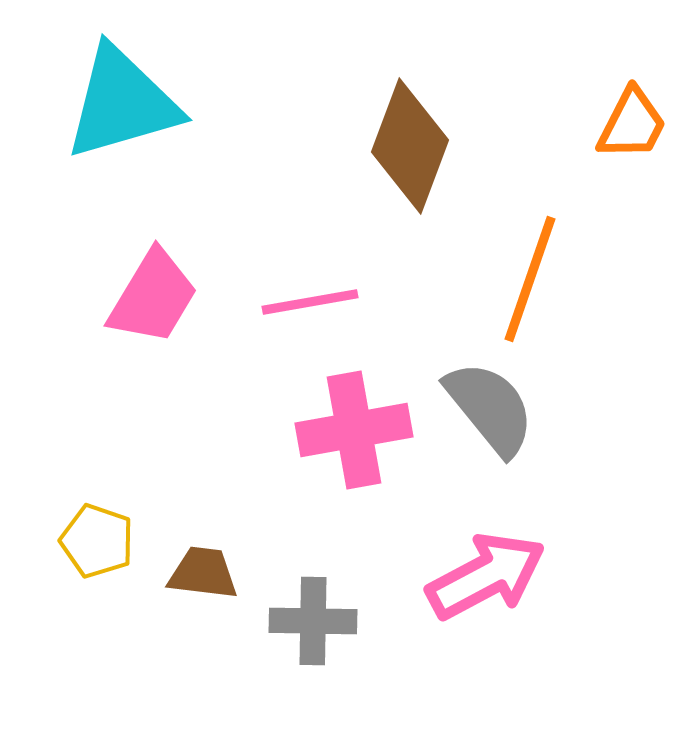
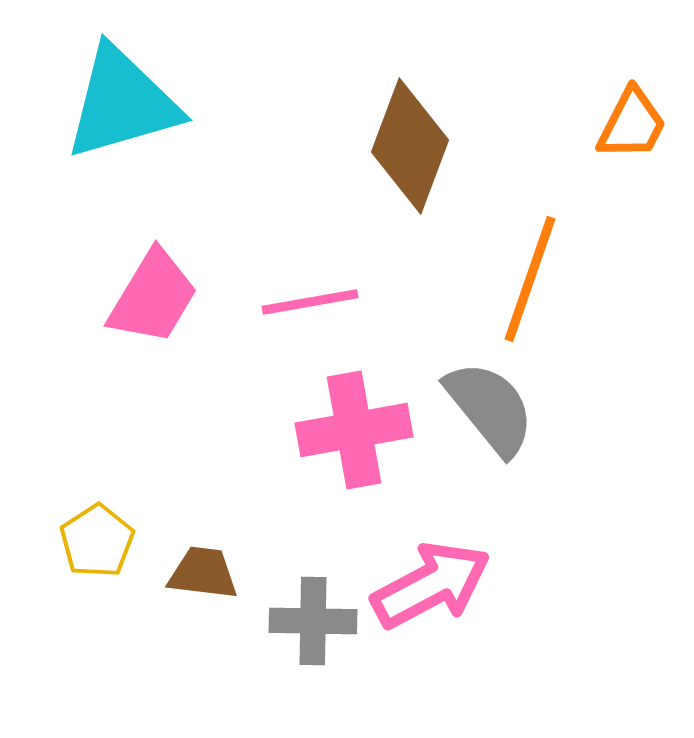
yellow pentagon: rotated 20 degrees clockwise
pink arrow: moved 55 px left, 9 px down
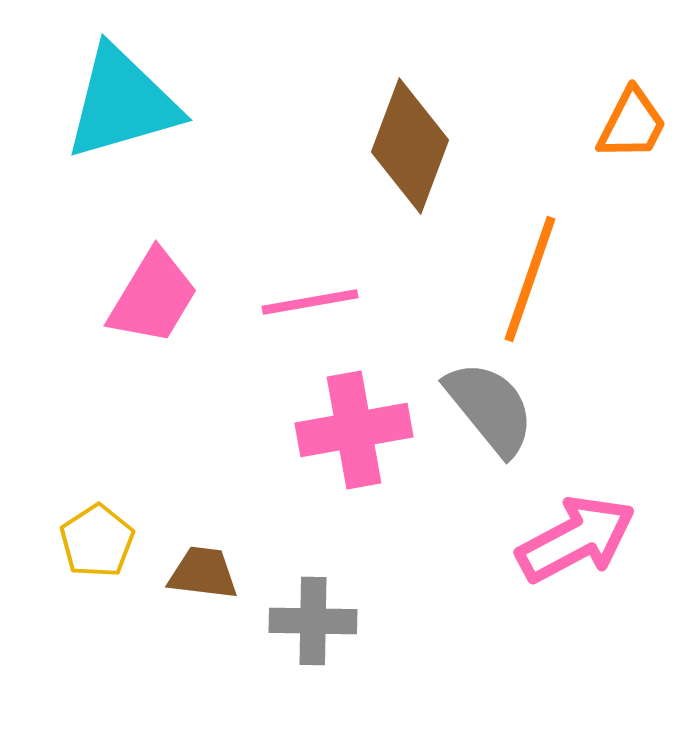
pink arrow: moved 145 px right, 46 px up
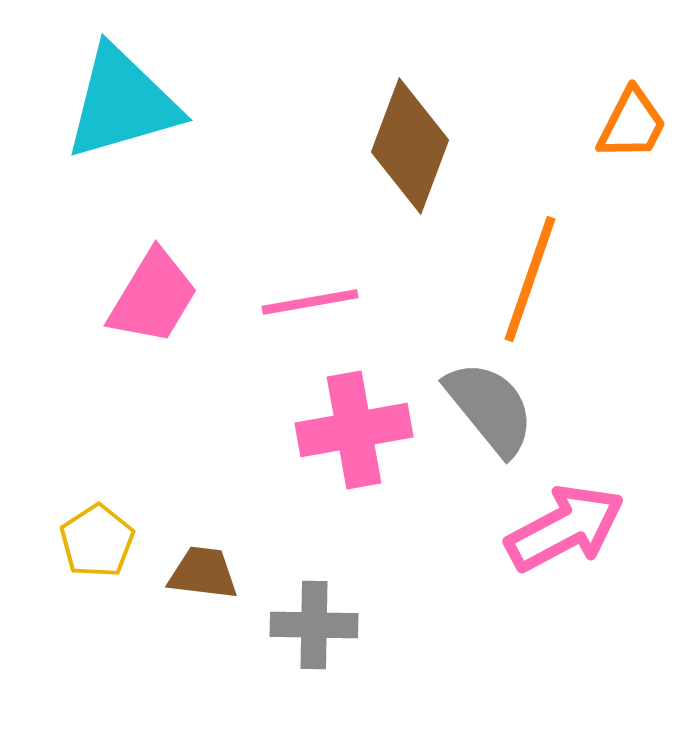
pink arrow: moved 11 px left, 11 px up
gray cross: moved 1 px right, 4 px down
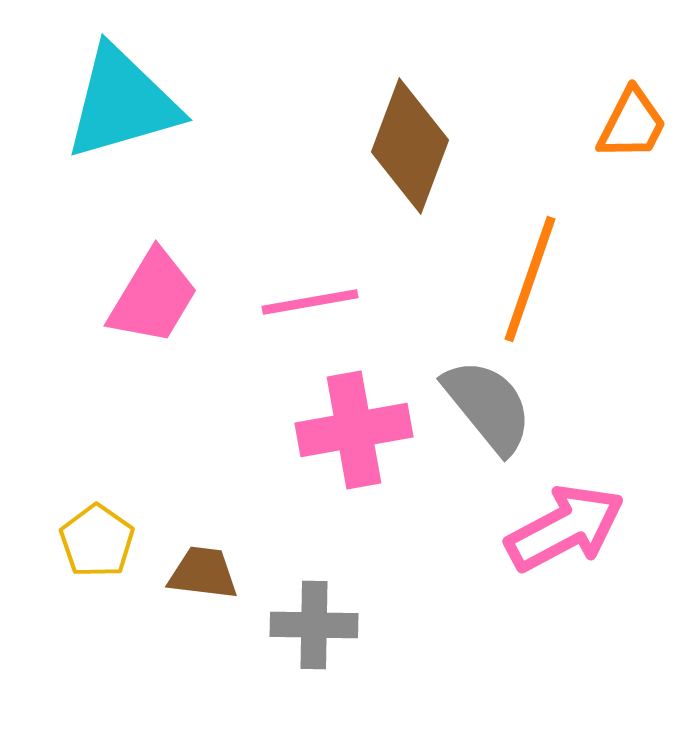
gray semicircle: moved 2 px left, 2 px up
yellow pentagon: rotated 4 degrees counterclockwise
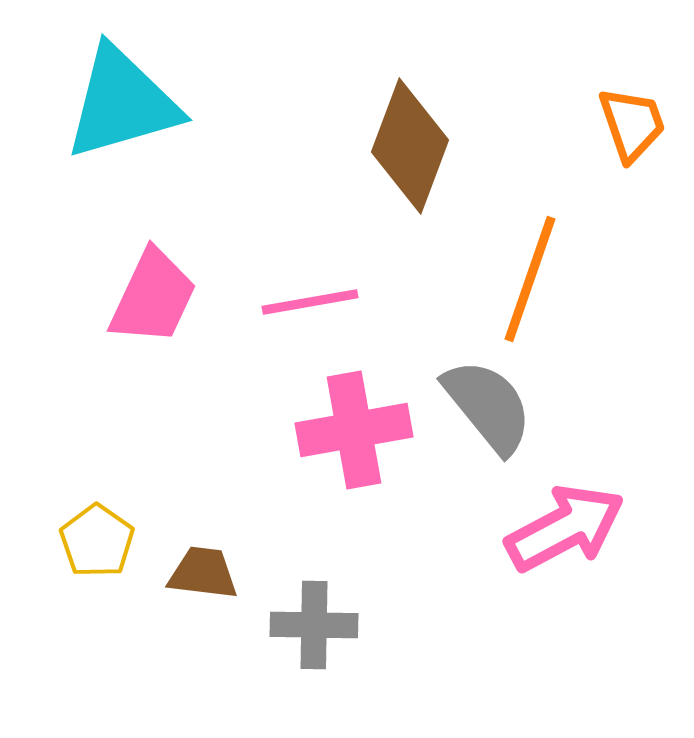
orange trapezoid: rotated 46 degrees counterclockwise
pink trapezoid: rotated 6 degrees counterclockwise
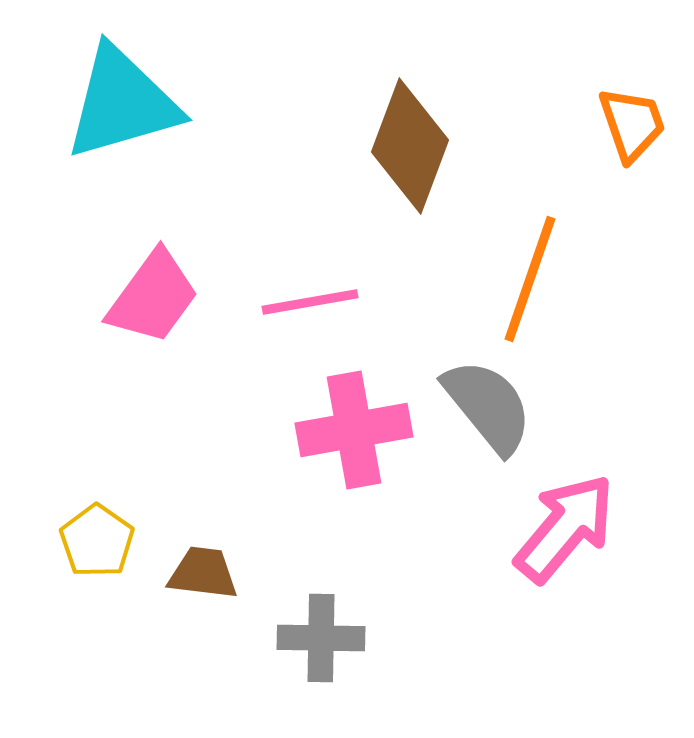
pink trapezoid: rotated 11 degrees clockwise
pink arrow: rotated 22 degrees counterclockwise
gray cross: moved 7 px right, 13 px down
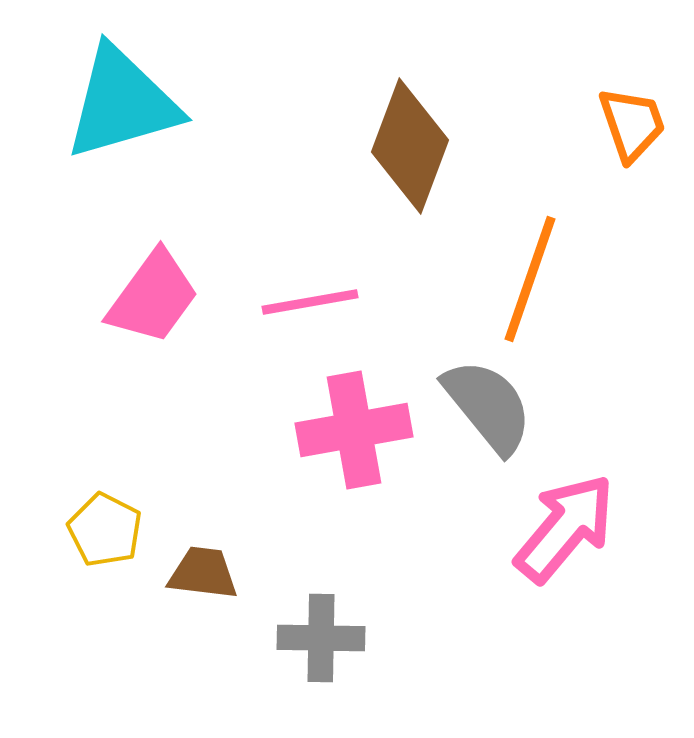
yellow pentagon: moved 8 px right, 11 px up; rotated 8 degrees counterclockwise
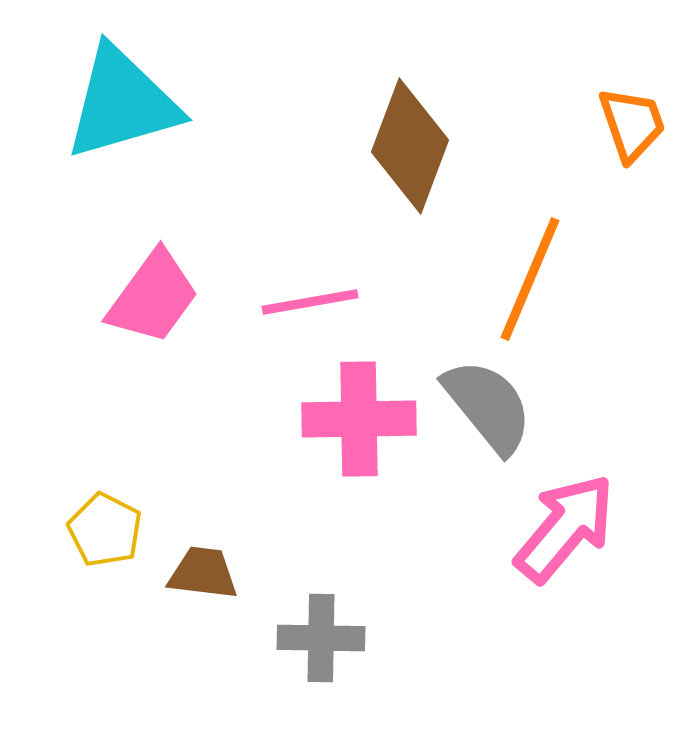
orange line: rotated 4 degrees clockwise
pink cross: moved 5 px right, 11 px up; rotated 9 degrees clockwise
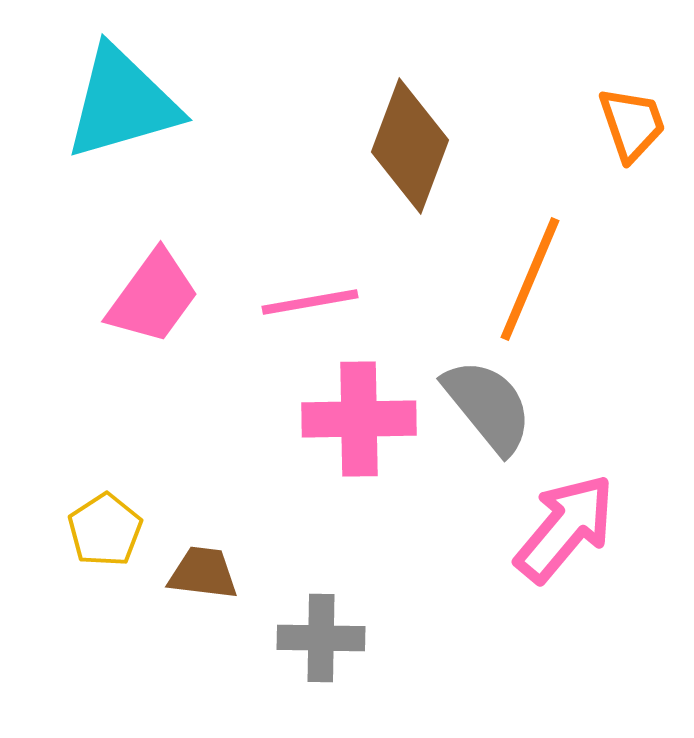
yellow pentagon: rotated 12 degrees clockwise
